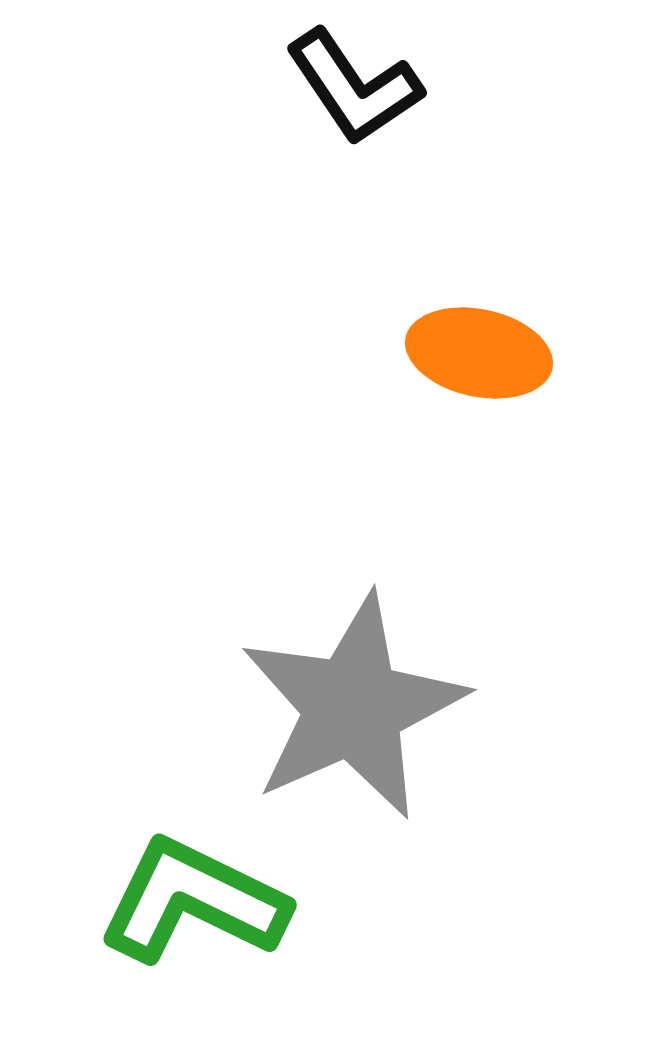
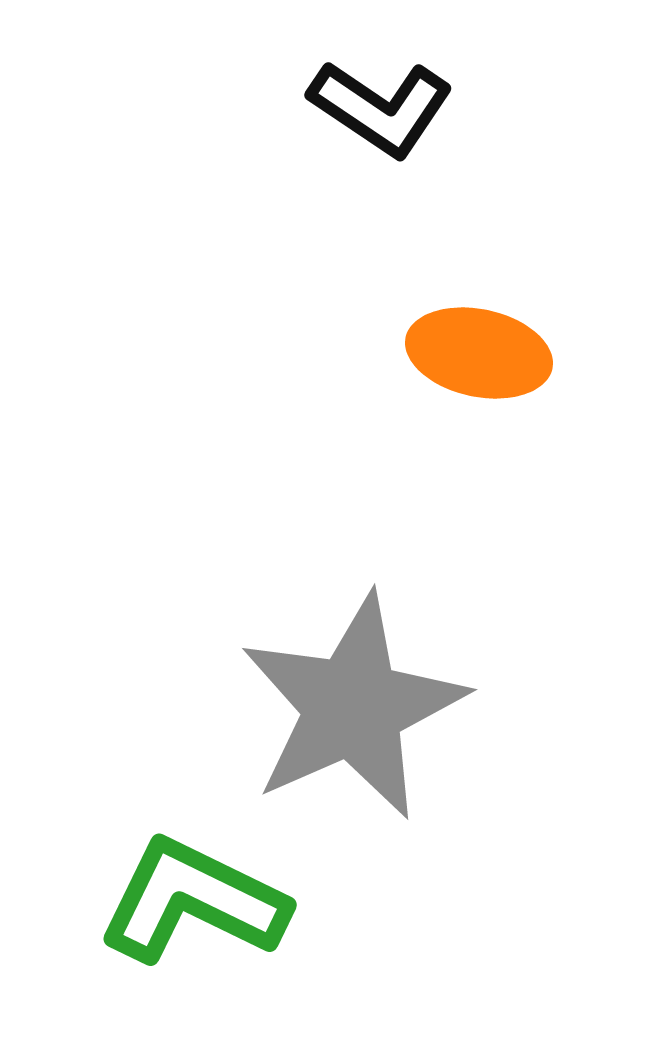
black L-shape: moved 27 px right, 21 px down; rotated 22 degrees counterclockwise
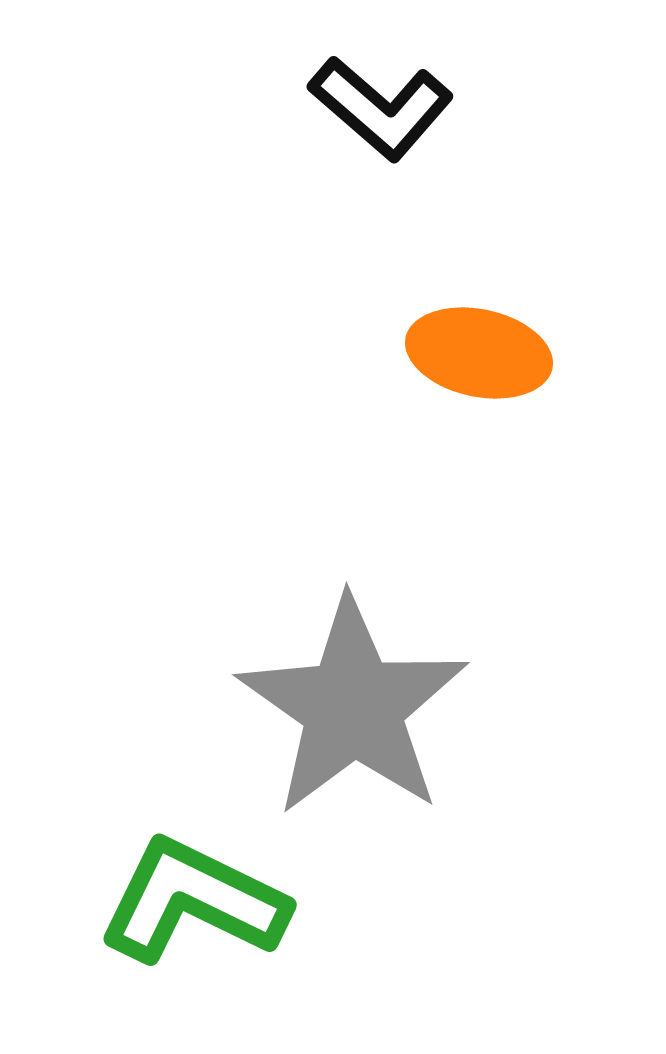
black L-shape: rotated 7 degrees clockwise
gray star: rotated 13 degrees counterclockwise
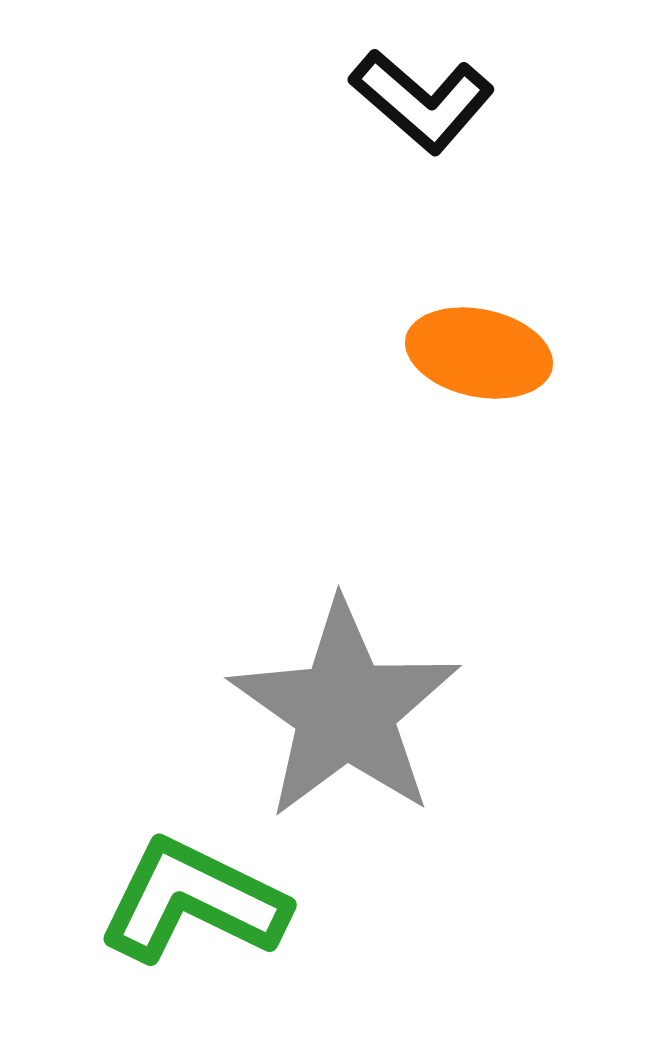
black L-shape: moved 41 px right, 7 px up
gray star: moved 8 px left, 3 px down
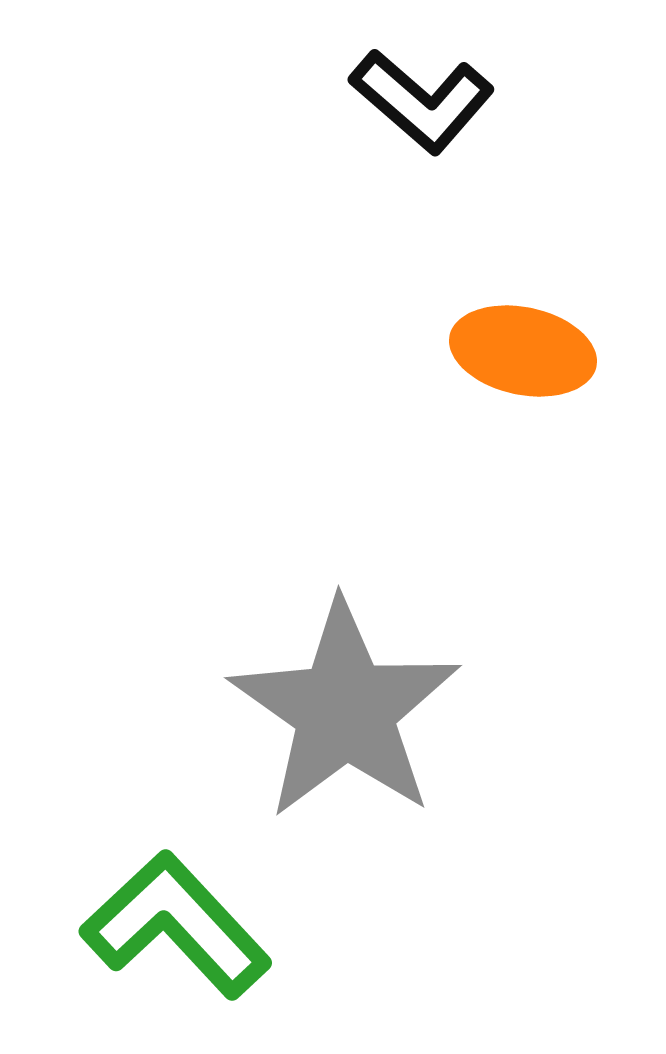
orange ellipse: moved 44 px right, 2 px up
green L-shape: moved 17 px left, 24 px down; rotated 21 degrees clockwise
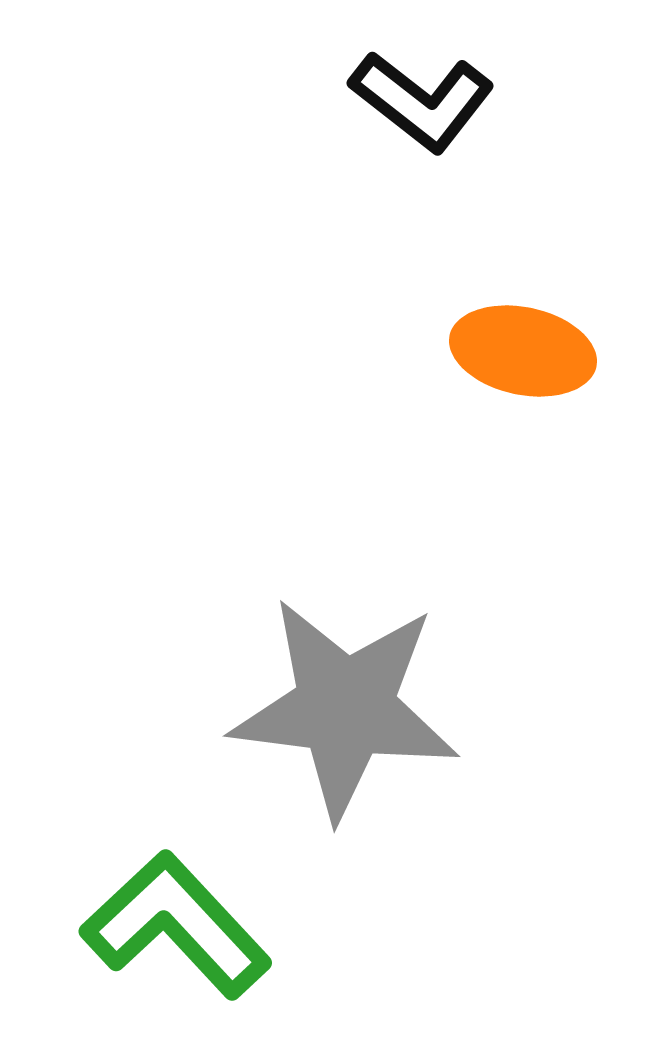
black L-shape: rotated 3 degrees counterclockwise
gray star: moved 2 px up; rotated 28 degrees counterclockwise
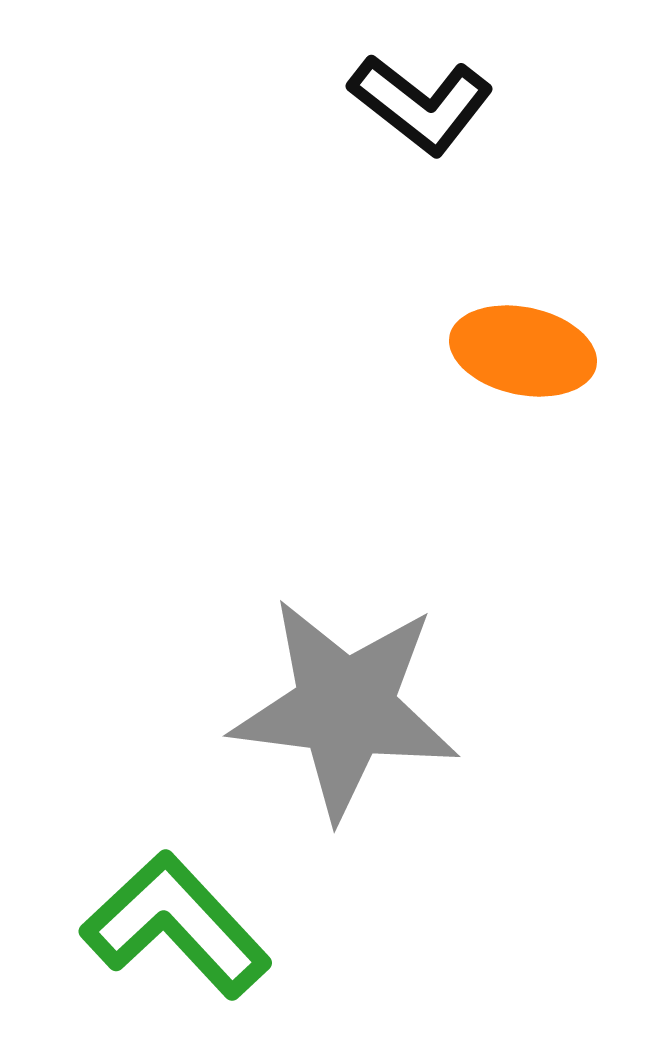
black L-shape: moved 1 px left, 3 px down
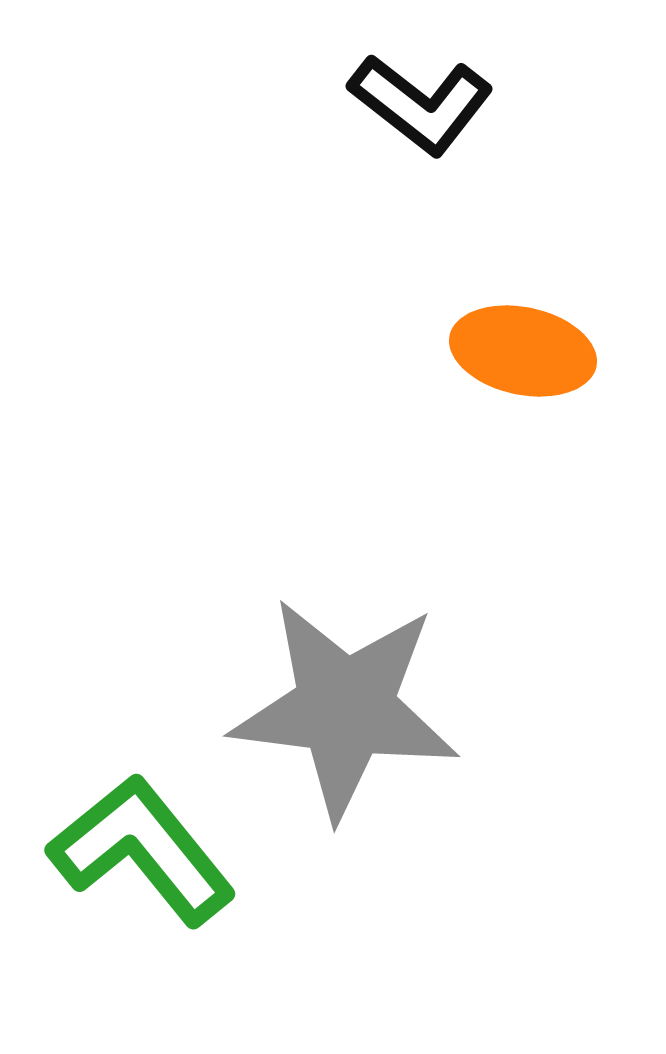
green L-shape: moved 34 px left, 75 px up; rotated 4 degrees clockwise
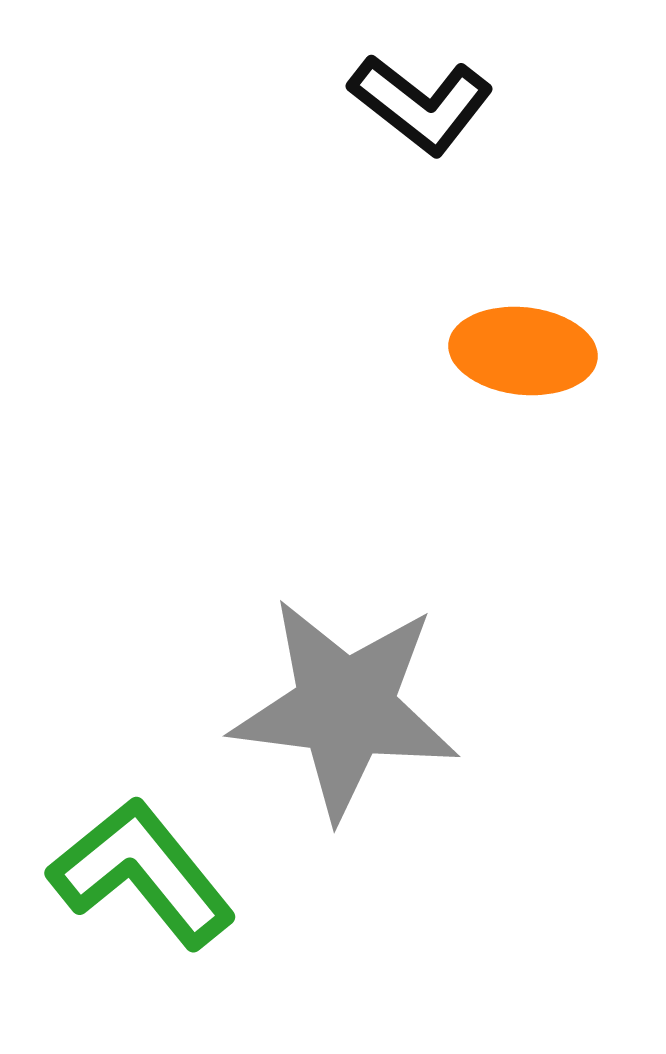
orange ellipse: rotated 6 degrees counterclockwise
green L-shape: moved 23 px down
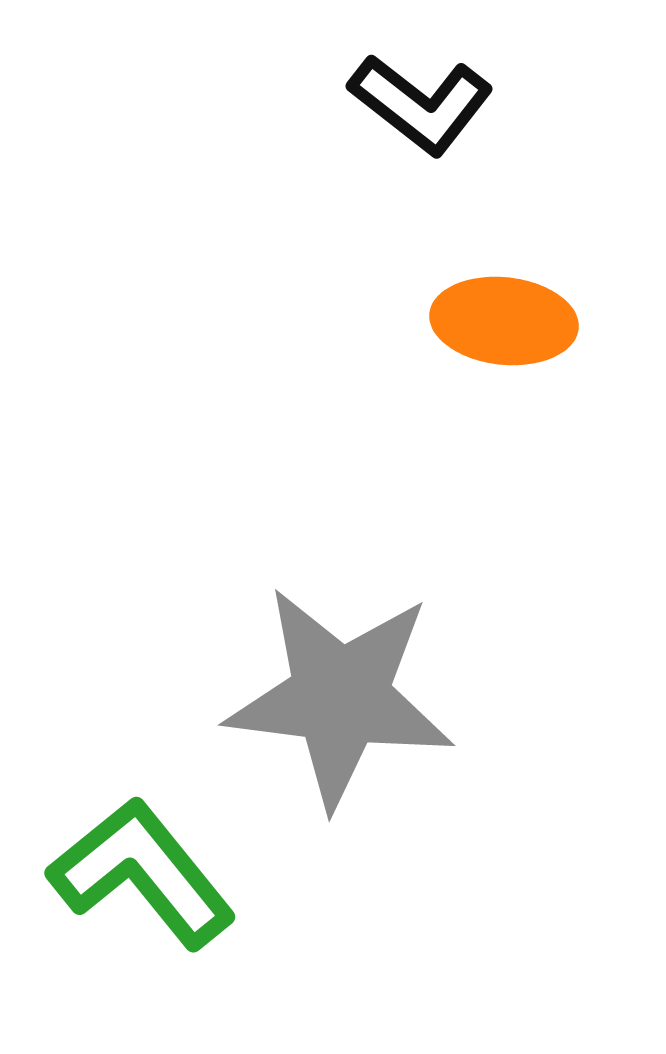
orange ellipse: moved 19 px left, 30 px up
gray star: moved 5 px left, 11 px up
